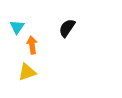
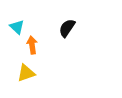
cyan triangle: rotated 21 degrees counterclockwise
yellow triangle: moved 1 px left, 1 px down
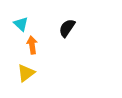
cyan triangle: moved 4 px right, 3 px up
yellow triangle: rotated 18 degrees counterclockwise
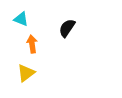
cyan triangle: moved 5 px up; rotated 21 degrees counterclockwise
orange arrow: moved 1 px up
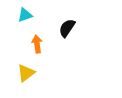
cyan triangle: moved 4 px right, 4 px up; rotated 42 degrees counterclockwise
orange arrow: moved 5 px right
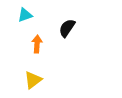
orange arrow: rotated 12 degrees clockwise
yellow triangle: moved 7 px right, 7 px down
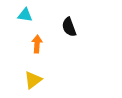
cyan triangle: rotated 28 degrees clockwise
black semicircle: moved 2 px right, 1 px up; rotated 54 degrees counterclockwise
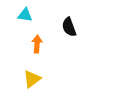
yellow triangle: moved 1 px left, 1 px up
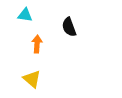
yellow triangle: rotated 42 degrees counterclockwise
